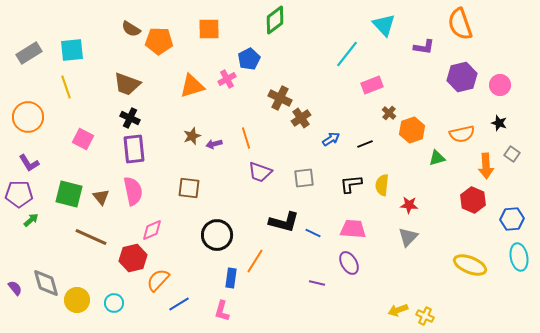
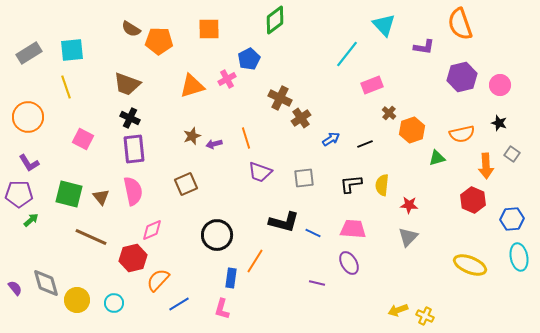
brown square at (189, 188): moved 3 px left, 4 px up; rotated 30 degrees counterclockwise
pink L-shape at (222, 311): moved 2 px up
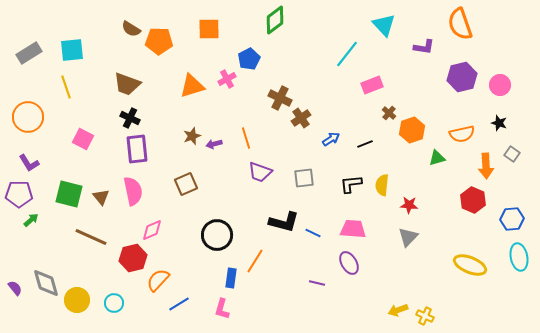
purple rectangle at (134, 149): moved 3 px right
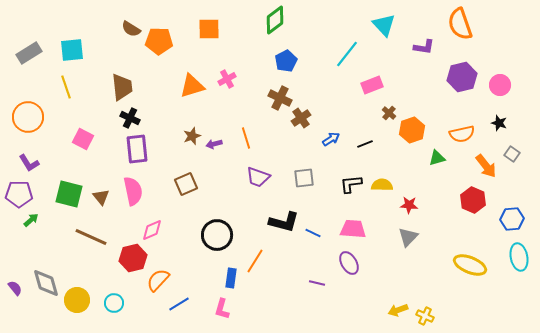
blue pentagon at (249, 59): moved 37 px right, 2 px down
brown trapezoid at (127, 84): moved 5 px left, 3 px down; rotated 116 degrees counterclockwise
orange arrow at (486, 166): rotated 35 degrees counterclockwise
purple trapezoid at (260, 172): moved 2 px left, 5 px down
yellow semicircle at (382, 185): rotated 85 degrees clockwise
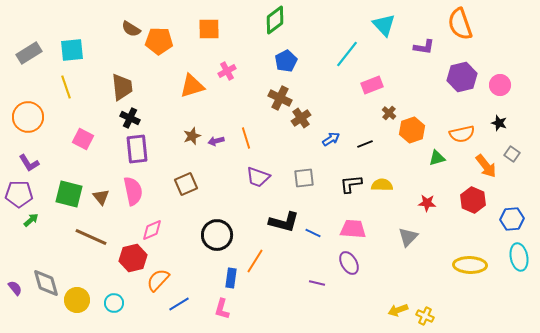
pink cross at (227, 79): moved 8 px up
purple arrow at (214, 144): moved 2 px right, 3 px up
red star at (409, 205): moved 18 px right, 2 px up
yellow ellipse at (470, 265): rotated 20 degrees counterclockwise
